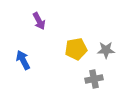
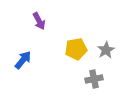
gray star: rotated 30 degrees counterclockwise
blue arrow: rotated 66 degrees clockwise
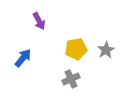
blue arrow: moved 2 px up
gray cross: moved 23 px left; rotated 12 degrees counterclockwise
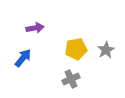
purple arrow: moved 4 px left, 7 px down; rotated 72 degrees counterclockwise
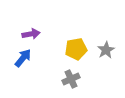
purple arrow: moved 4 px left, 6 px down
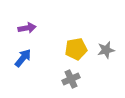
purple arrow: moved 4 px left, 6 px up
gray star: rotated 18 degrees clockwise
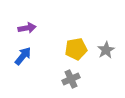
gray star: rotated 18 degrees counterclockwise
blue arrow: moved 2 px up
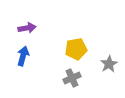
gray star: moved 3 px right, 14 px down
blue arrow: rotated 24 degrees counterclockwise
gray cross: moved 1 px right, 1 px up
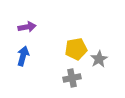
purple arrow: moved 1 px up
gray star: moved 10 px left, 5 px up
gray cross: rotated 12 degrees clockwise
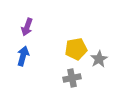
purple arrow: rotated 120 degrees clockwise
